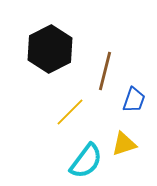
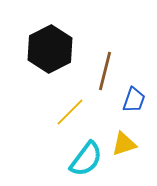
cyan semicircle: moved 2 px up
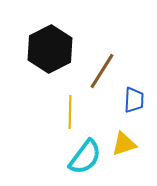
brown line: moved 3 px left; rotated 18 degrees clockwise
blue trapezoid: rotated 16 degrees counterclockwise
yellow line: rotated 44 degrees counterclockwise
cyan semicircle: moved 1 px left, 2 px up
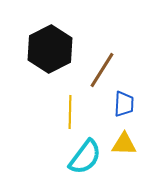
brown line: moved 1 px up
blue trapezoid: moved 10 px left, 4 px down
yellow triangle: rotated 20 degrees clockwise
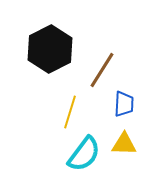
yellow line: rotated 16 degrees clockwise
cyan semicircle: moved 1 px left, 3 px up
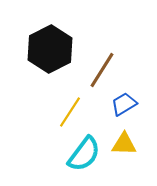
blue trapezoid: rotated 124 degrees counterclockwise
yellow line: rotated 16 degrees clockwise
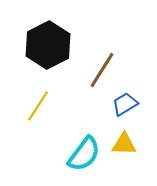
black hexagon: moved 2 px left, 4 px up
blue trapezoid: moved 1 px right
yellow line: moved 32 px left, 6 px up
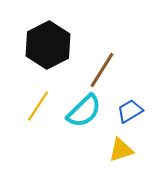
blue trapezoid: moved 5 px right, 7 px down
yellow triangle: moved 3 px left, 6 px down; rotated 20 degrees counterclockwise
cyan semicircle: moved 43 px up; rotated 9 degrees clockwise
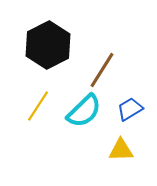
blue trapezoid: moved 2 px up
yellow triangle: rotated 16 degrees clockwise
